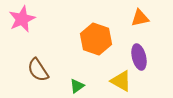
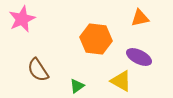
orange hexagon: rotated 12 degrees counterclockwise
purple ellipse: rotated 50 degrees counterclockwise
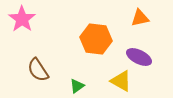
pink star: rotated 12 degrees counterclockwise
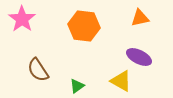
orange hexagon: moved 12 px left, 13 px up
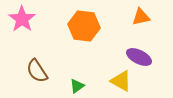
orange triangle: moved 1 px right, 1 px up
brown semicircle: moved 1 px left, 1 px down
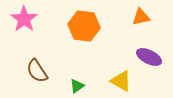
pink star: moved 2 px right
purple ellipse: moved 10 px right
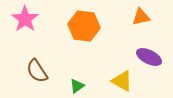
pink star: moved 1 px right
yellow triangle: moved 1 px right
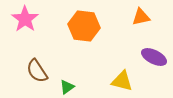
purple ellipse: moved 5 px right
yellow triangle: rotated 15 degrees counterclockwise
green triangle: moved 10 px left, 1 px down
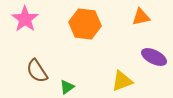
orange hexagon: moved 1 px right, 2 px up
yellow triangle: rotated 35 degrees counterclockwise
